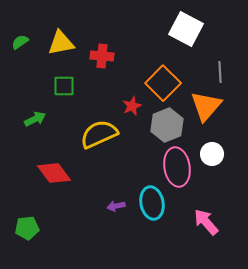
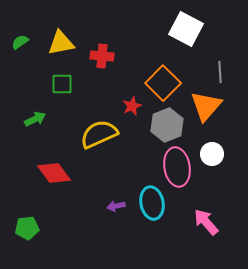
green square: moved 2 px left, 2 px up
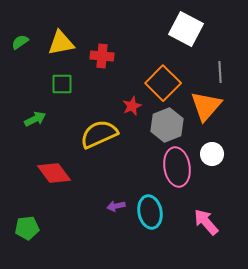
cyan ellipse: moved 2 px left, 9 px down
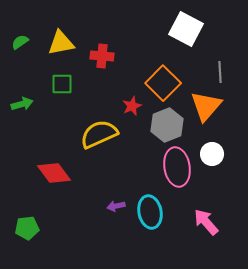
green arrow: moved 13 px left, 15 px up; rotated 10 degrees clockwise
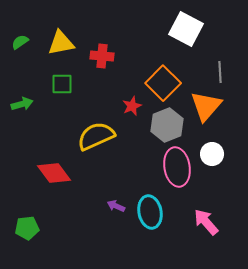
yellow semicircle: moved 3 px left, 2 px down
purple arrow: rotated 36 degrees clockwise
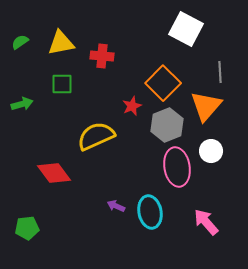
white circle: moved 1 px left, 3 px up
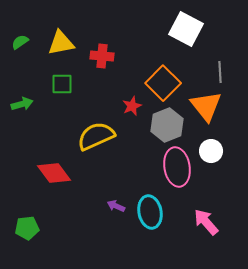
orange triangle: rotated 20 degrees counterclockwise
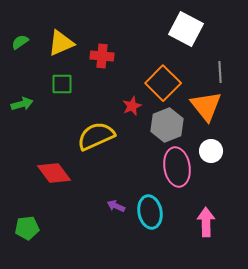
yellow triangle: rotated 12 degrees counterclockwise
pink arrow: rotated 40 degrees clockwise
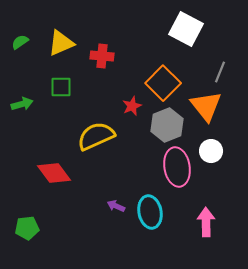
gray line: rotated 25 degrees clockwise
green square: moved 1 px left, 3 px down
